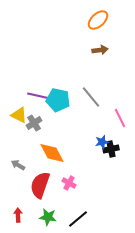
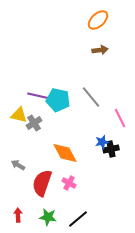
yellow triangle: rotated 12 degrees counterclockwise
orange diamond: moved 13 px right
red semicircle: moved 2 px right, 2 px up
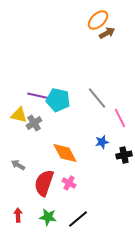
brown arrow: moved 7 px right, 17 px up; rotated 21 degrees counterclockwise
gray line: moved 6 px right, 1 px down
black cross: moved 13 px right, 6 px down
red semicircle: moved 2 px right
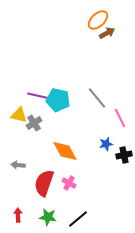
blue star: moved 4 px right, 2 px down
orange diamond: moved 2 px up
gray arrow: rotated 24 degrees counterclockwise
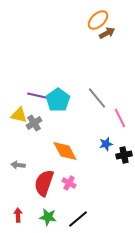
cyan pentagon: rotated 25 degrees clockwise
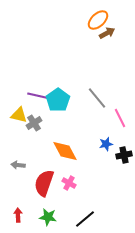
black line: moved 7 px right
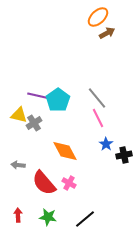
orange ellipse: moved 3 px up
pink line: moved 22 px left
blue star: rotated 24 degrees counterclockwise
red semicircle: rotated 60 degrees counterclockwise
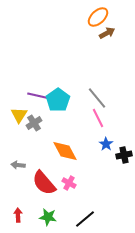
yellow triangle: rotated 48 degrees clockwise
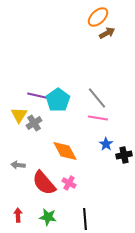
pink line: rotated 54 degrees counterclockwise
black line: rotated 55 degrees counterclockwise
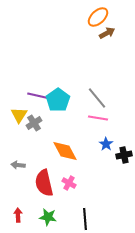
red semicircle: rotated 28 degrees clockwise
